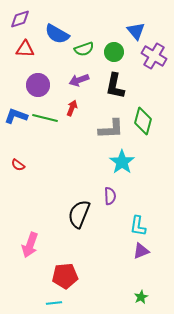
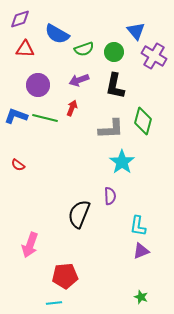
green star: rotated 24 degrees counterclockwise
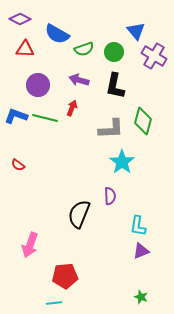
purple diamond: rotated 45 degrees clockwise
purple arrow: rotated 36 degrees clockwise
